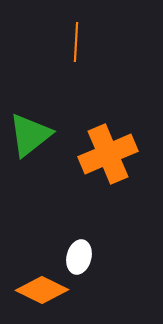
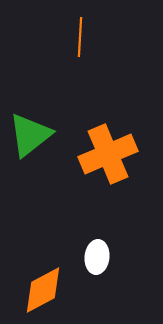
orange line: moved 4 px right, 5 px up
white ellipse: moved 18 px right; rotated 8 degrees counterclockwise
orange diamond: moved 1 px right; rotated 54 degrees counterclockwise
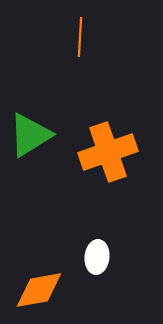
green triangle: rotated 6 degrees clockwise
orange cross: moved 2 px up; rotated 4 degrees clockwise
orange diamond: moved 4 px left; rotated 18 degrees clockwise
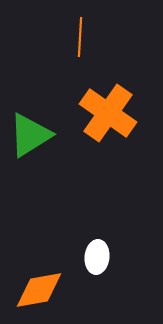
orange cross: moved 39 px up; rotated 36 degrees counterclockwise
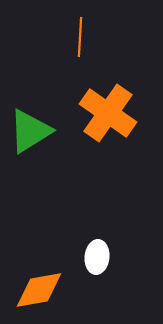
green triangle: moved 4 px up
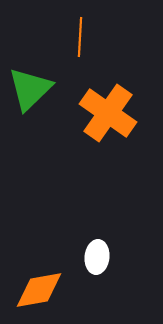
green triangle: moved 42 px up; rotated 12 degrees counterclockwise
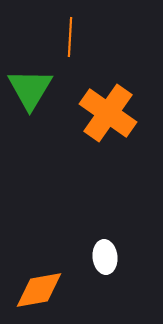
orange line: moved 10 px left
green triangle: rotated 15 degrees counterclockwise
white ellipse: moved 8 px right; rotated 12 degrees counterclockwise
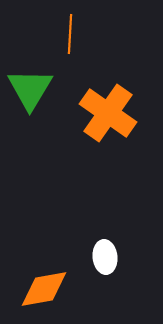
orange line: moved 3 px up
orange diamond: moved 5 px right, 1 px up
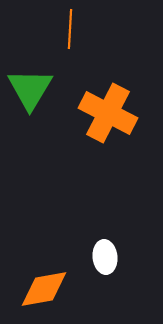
orange line: moved 5 px up
orange cross: rotated 8 degrees counterclockwise
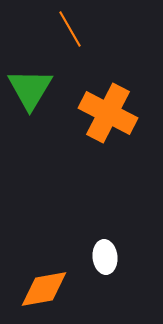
orange line: rotated 33 degrees counterclockwise
